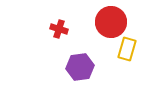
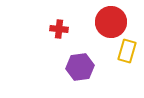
red cross: rotated 12 degrees counterclockwise
yellow rectangle: moved 2 px down
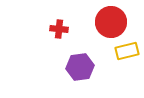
yellow rectangle: rotated 60 degrees clockwise
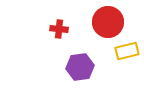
red circle: moved 3 px left
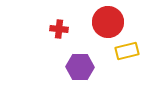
purple hexagon: rotated 8 degrees clockwise
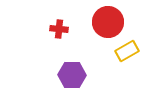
yellow rectangle: rotated 15 degrees counterclockwise
purple hexagon: moved 8 px left, 8 px down
